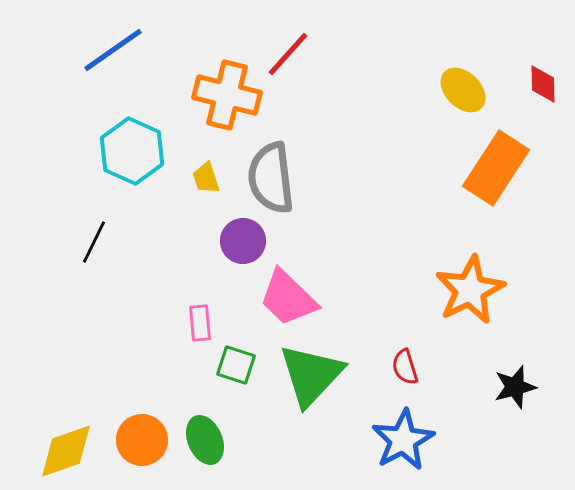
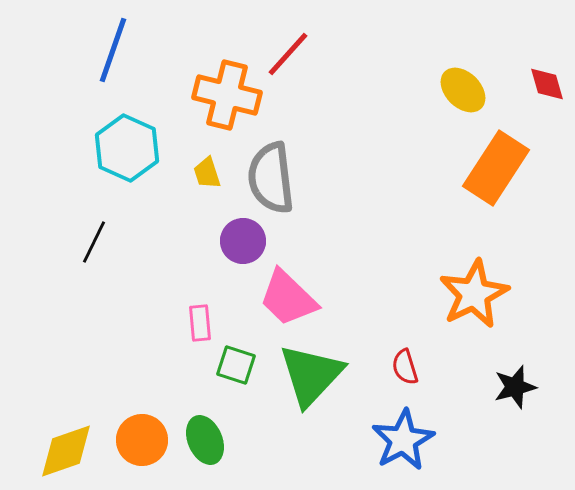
blue line: rotated 36 degrees counterclockwise
red diamond: moved 4 px right; rotated 15 degrees counterclockwise
cyan hexagon: moved 5 px left, 3 px up
yellow trapezoid: moved 1 px right, 5 px up
orange star: moved 4 px right, 4 px down
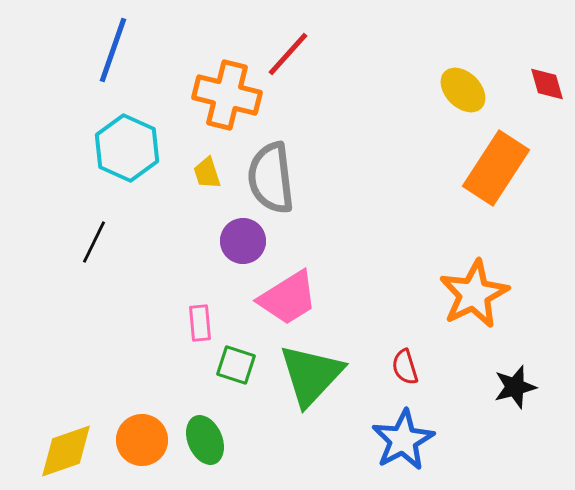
pink trapezoid: rotated 76 degrees counterclockwise
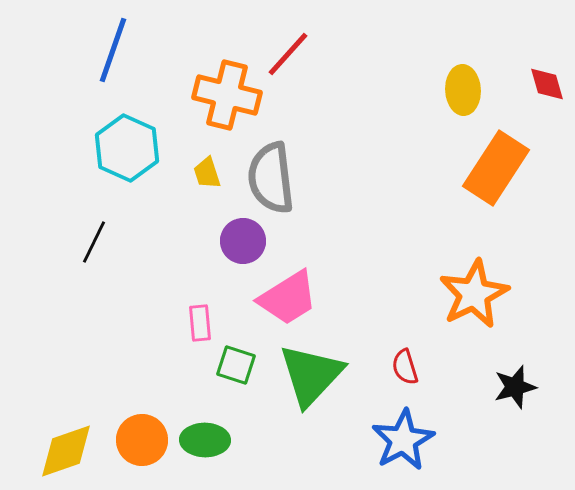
yellow ellipse: rotated 42 degrees clockwise
green ellipse: rotated 66 degrees counterclockwise
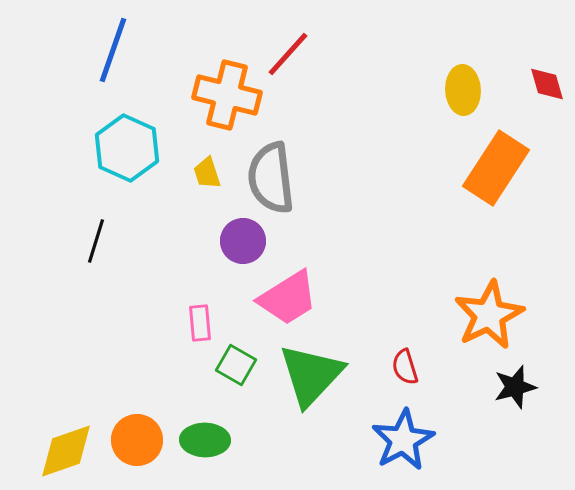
black line: moved 2 px right, 1 px up; rotated 9 degrees counterclockwise
orange star: moved 15 px right, 21 px down
green square: rotated 12 degrees clockwise
orange circle: moved 5 px left
